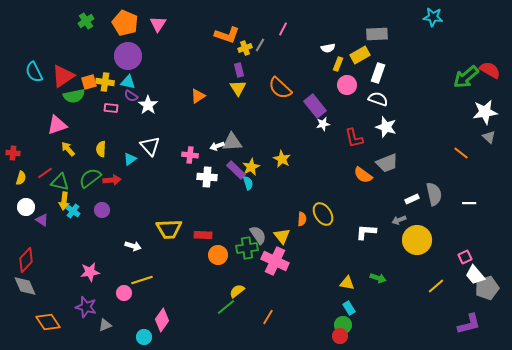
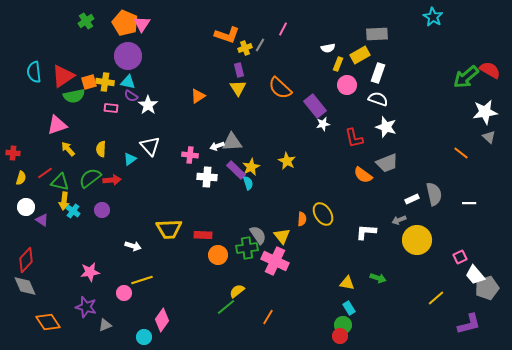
cyan star at (433, 17): rotated 24 degrees clockwise
pink triangle at (158, 24): moved 16 px left
cyan semicircle at (34, 72): rotated 20 degrees clockwise
yellow star at (282, 159): moved 5 px right, 2 px down
pink square at (465, 257): moved 5 px left
yellow line at (436, 286): moved 12 px down
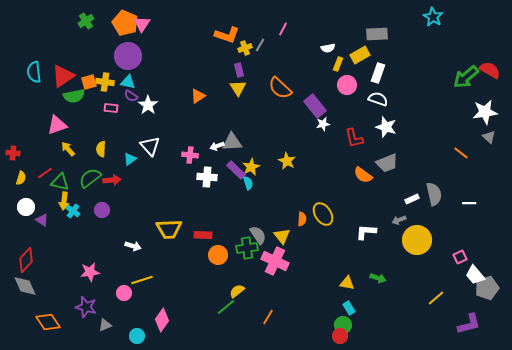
cyan circle at (144, 337): moved 7 px left, 1 px up
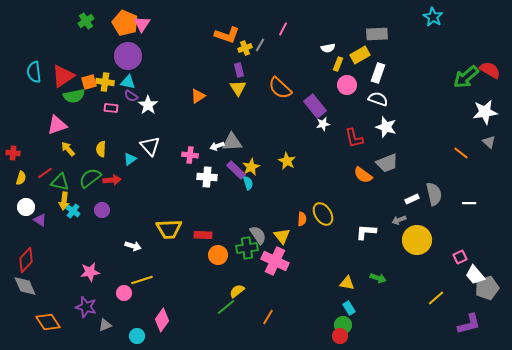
gray triangle at (489, 137): moved 5 px down
purple triangle at (42, 220): moved 2 px left
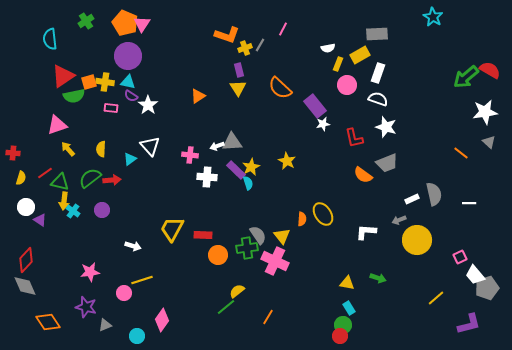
cyan semicircle at (34, 72): moved 16 px right, 33 px up
yellow trapezoid at (169, 229): moved 3 px right; rotated 120 degrees clockwise
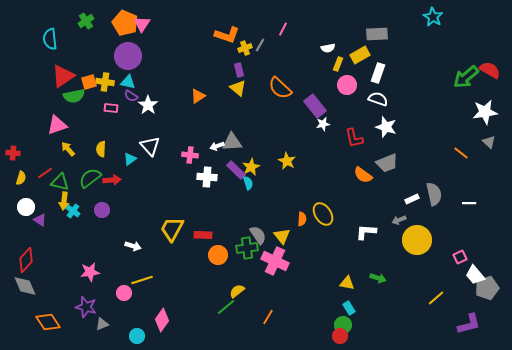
yellow triangle at (238, 88): rotated 18 degrees counterclockwise
gray triangle at (105, 325): moved 3 px left, 1 px up
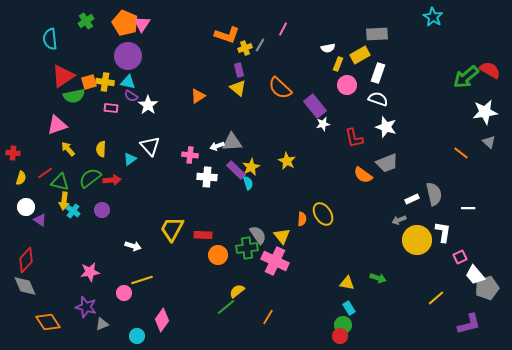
white line at (469, 203): moved 1 px left, 5 px down
white L-shape at (366, 232): moved 77 px right; rotated 95 degrees clockwise
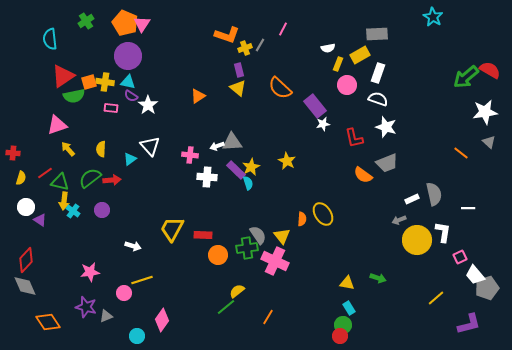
gray triangle at (102, 324): moved 4 px right, 8 px up
